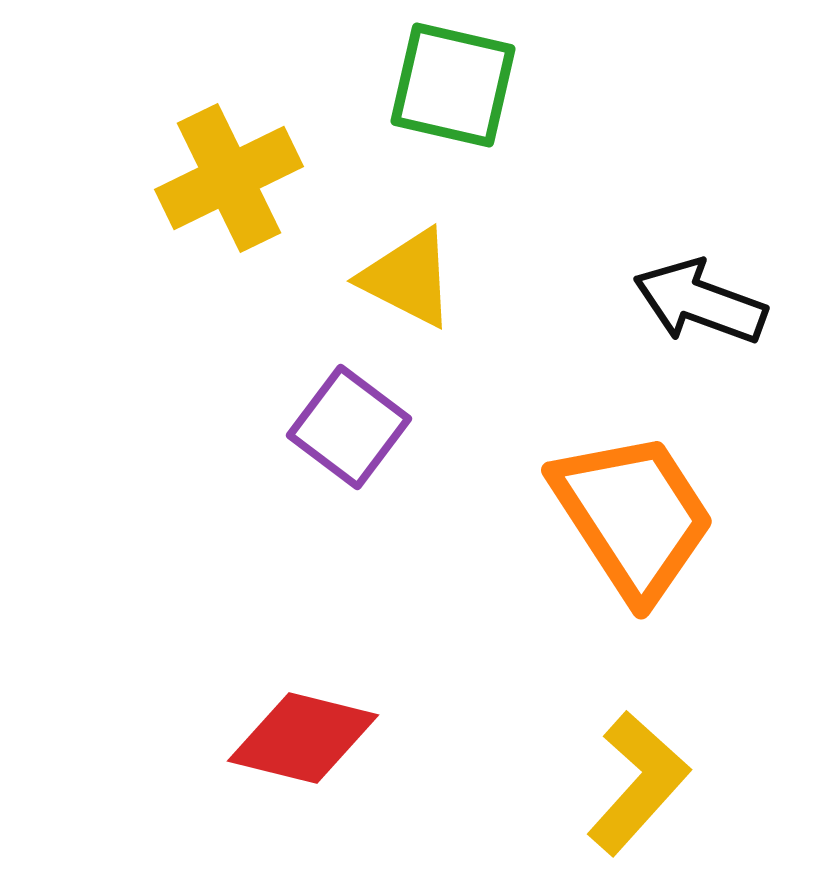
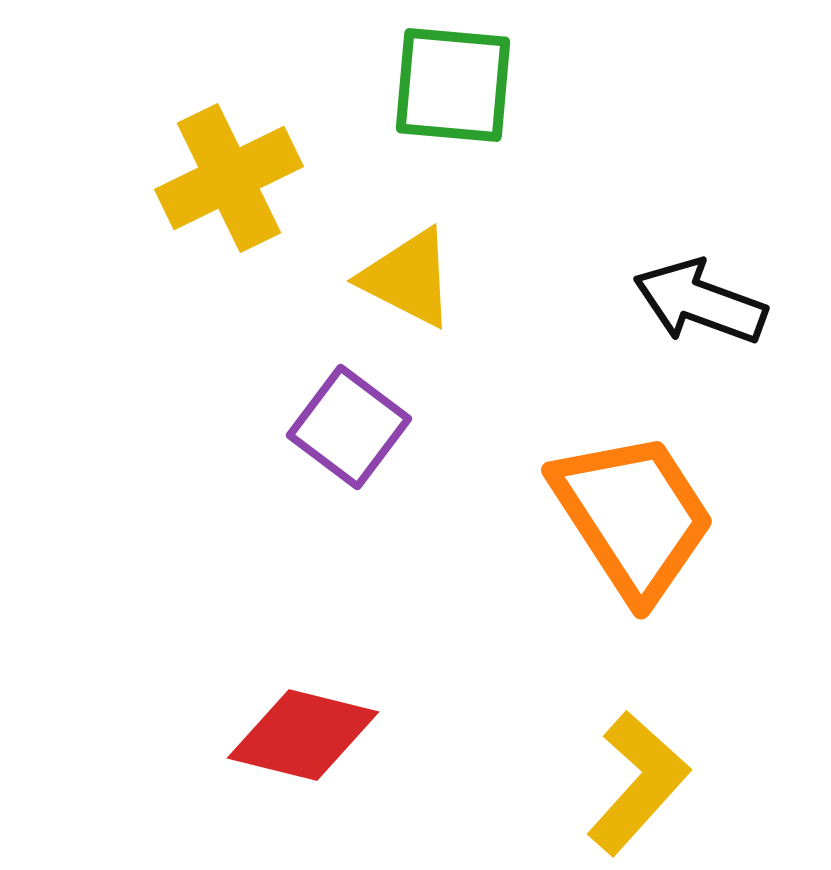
green square: rotated 8 degrees counterclockwise
red diamond: moved 3 px up
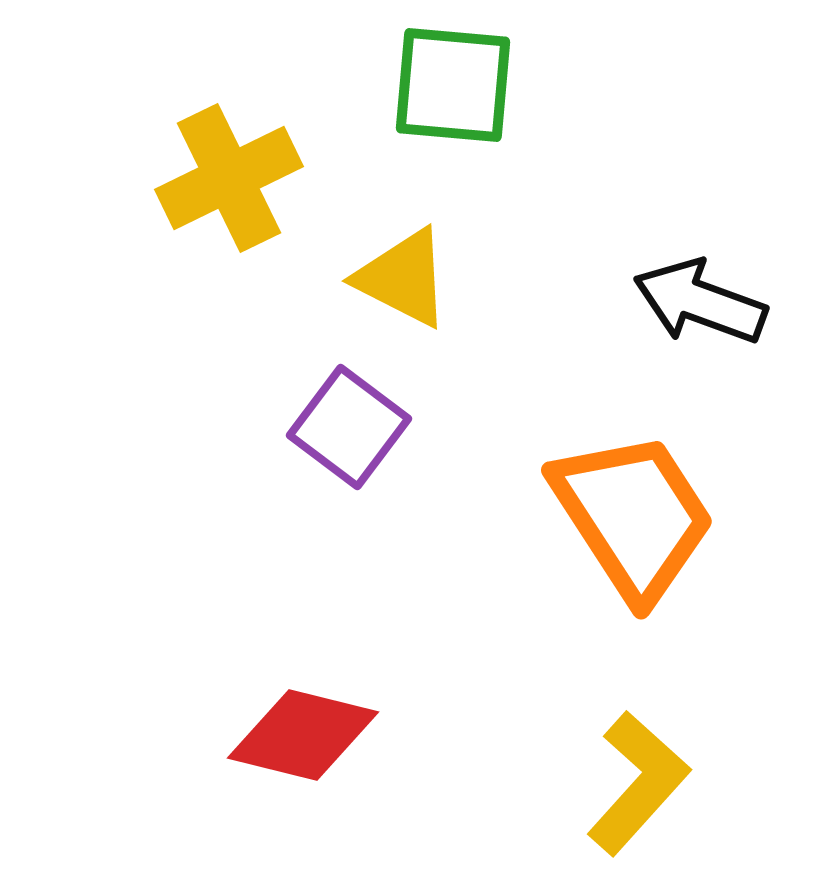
yellow triangle: moved 5 px left
